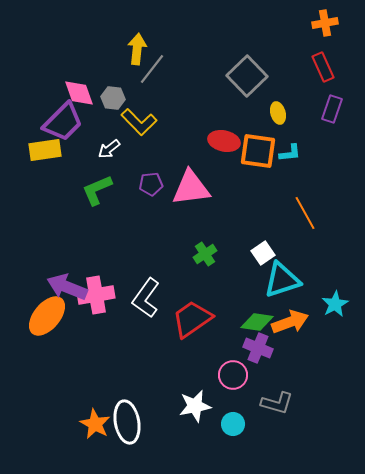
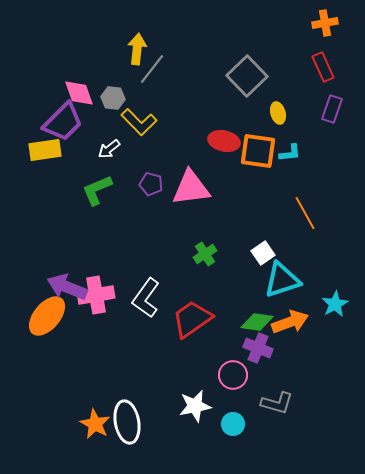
purple pentagon: rotated 20 degrees clockwise
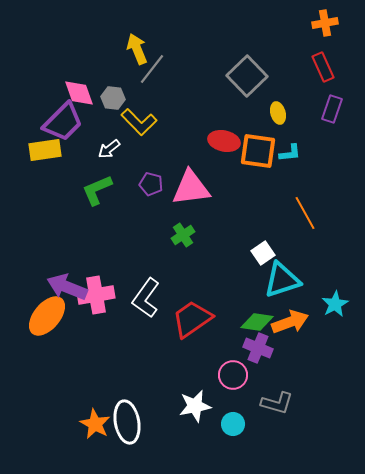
yellow arrow: rotated 28 degrees counterclockwise
green cross: moved 22 px left, 19 px up
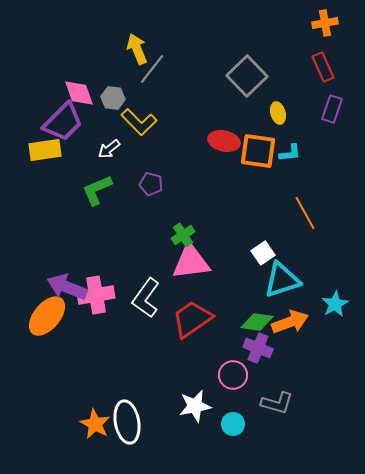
pink triangle: moved 74 px down
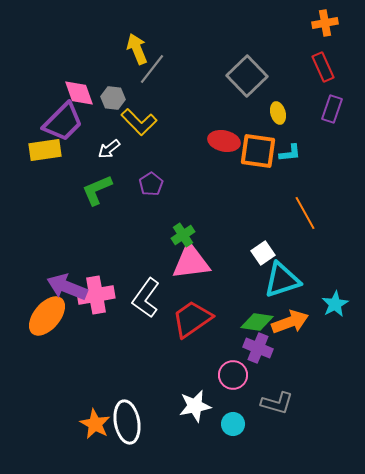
purple pentagon: rotated 25 degrees clockwise
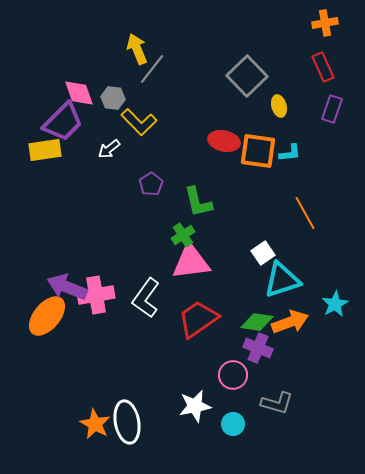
yellow ellipse: moved 1 px right, 7 px up
green L-shape: moved 101 px right, 12 px down; rotated 80 degrees counterclockwise
red trapezoid: moved 6 px right
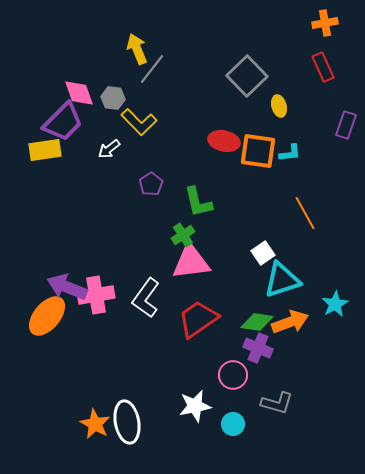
purple rectangle: moved 14 px right, 16 px down
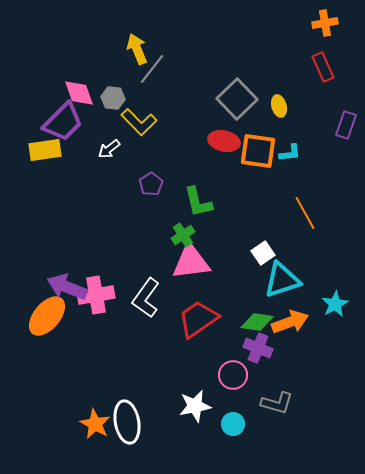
gray square: moved 10 px left, 23 px down
